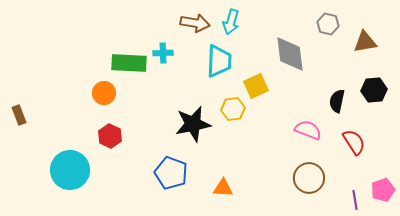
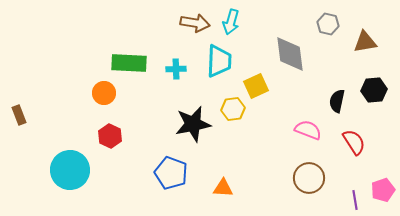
cyan cross: moved 13 px right, 16 px down
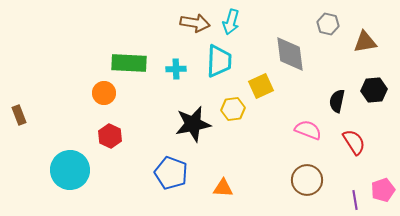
yellow square: moved 5 px right
brown circle: moved 2 px left, 2 px down
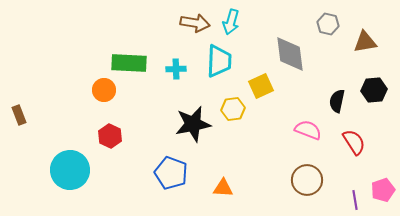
orange circle: moved 3 px up
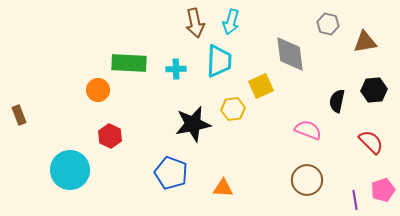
brown arrow: rotated 68 degrees clockwise
orange circle: moved 6 px left
red semicircle: moved 17 px right; rotated 12 degrees counterclockwise
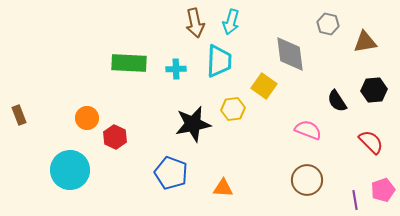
yellow square: moved 3 px right; rotated 30 degrees counterclockwise
orange circle: moved 11 px left, 28 px down
black semicircle: rotated 45 degrees counterclockwise
red hexagon: moved 5 px right, 1 px down
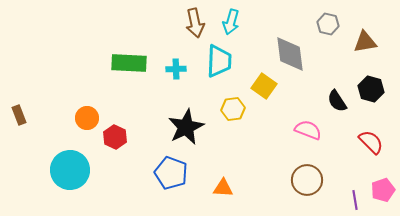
black hexagon: moved 3 px left, 1 px up; rotated 20 degrees clockwise
black star: moved 7 px left, 3 px down; rotated 15 degrees counterclockwise
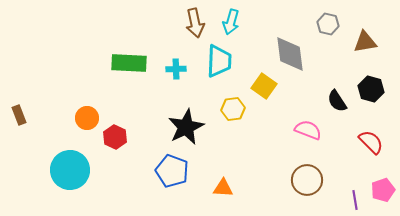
blue pentagon: moved 1 px right, 2 px up
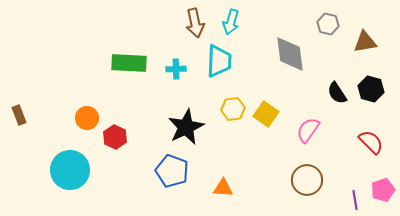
yellow square: moved 2 px right, 28 px down
black semicircle: moved 8 px up
pink semicircle: rotated 76 degrees counterclockwise
